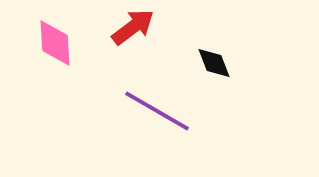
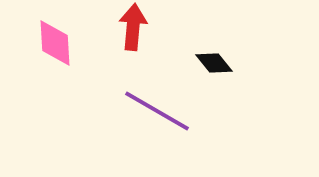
red arrow: rotated 48 degrees counterclockwise
black diamond: rotated 18 degrees counterclockwise
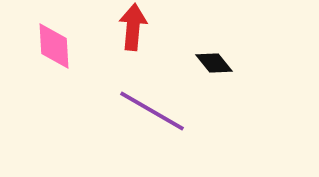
pink diamond: moved 1 px left, 3 px down
purple line: moved 5 px left
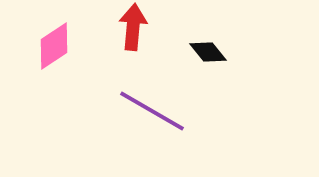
pink diamond: rotated 60 degrees clockwise
black diamond: moved 6 px left, 11 px up
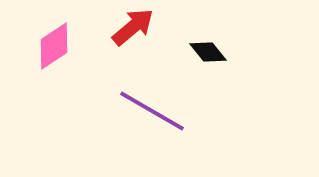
red arrow: rotated 45 degrees clockwise
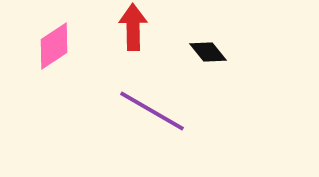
red arrow: rotated 51 degrees counterclockwise
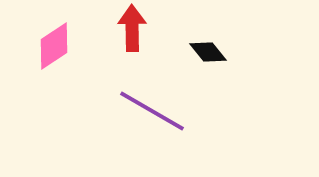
red arrow: moved 1 px left, 1 px down
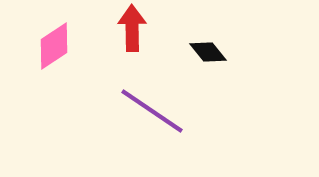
purple line: rotated 4 degrees clockwise
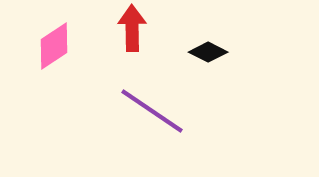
black diamond: rotated 24 degrees counterclockwise
